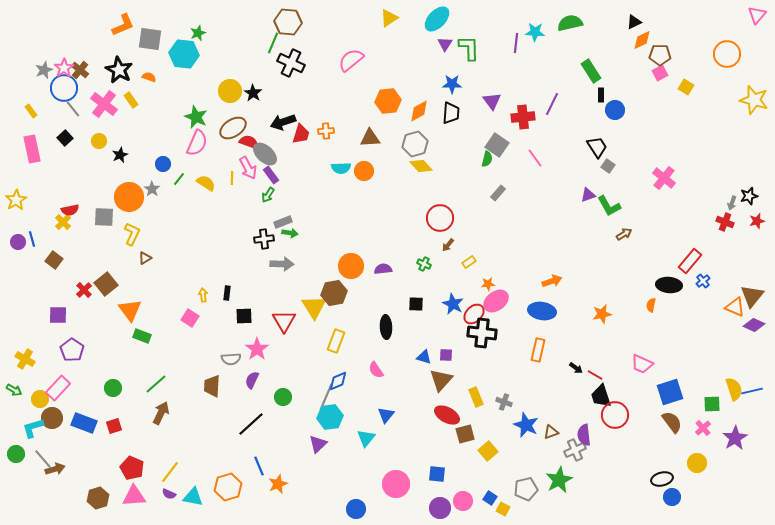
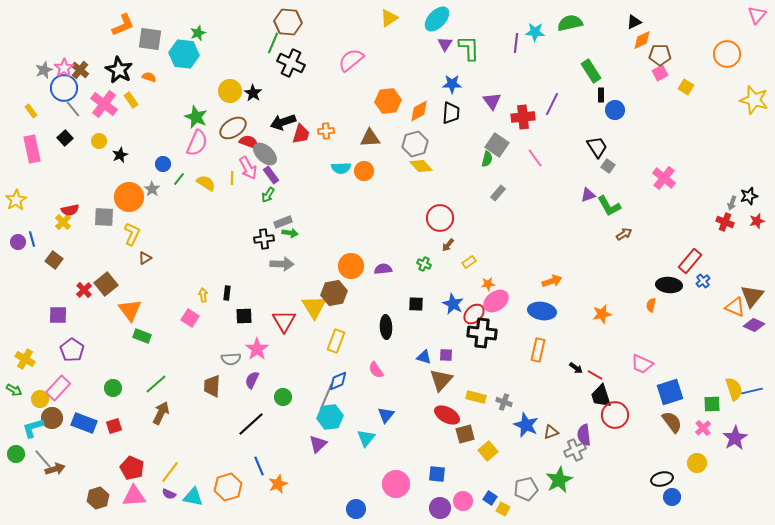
yellow rectangle at (476, 397): rotated 54 degrees counterclockwise
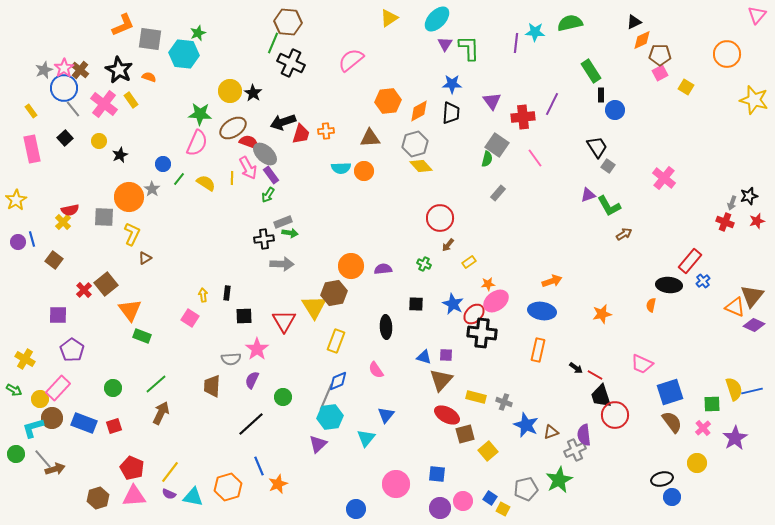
green star at (196, 117): moved 4 px right, 3 px up; rotated 20 degrees counterclockwise
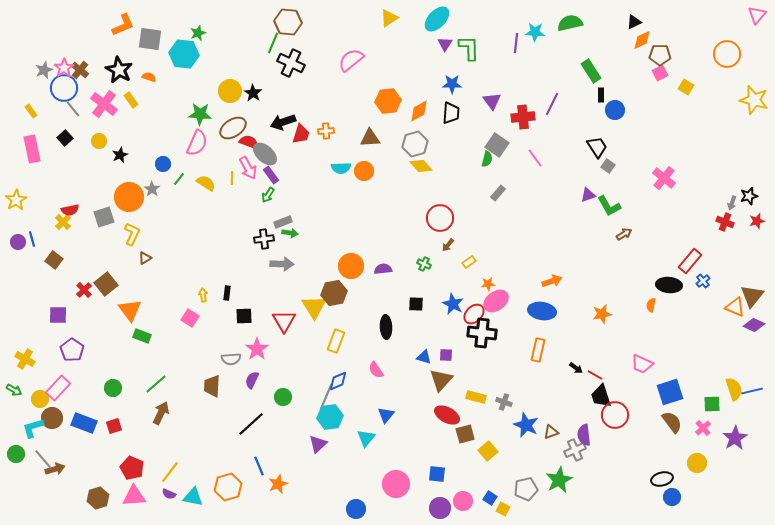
gray square at (104, 217): rotated 20 degrees counterclockwise
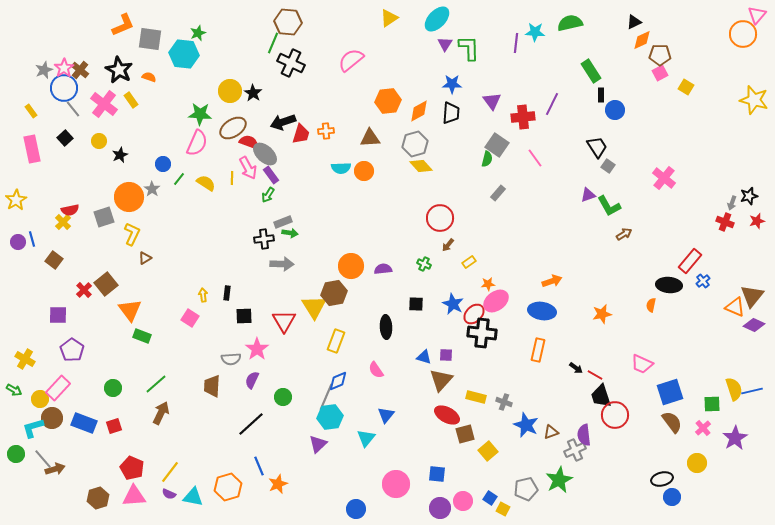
orange circle at (727, 54): moved 16 px right, 20 px up
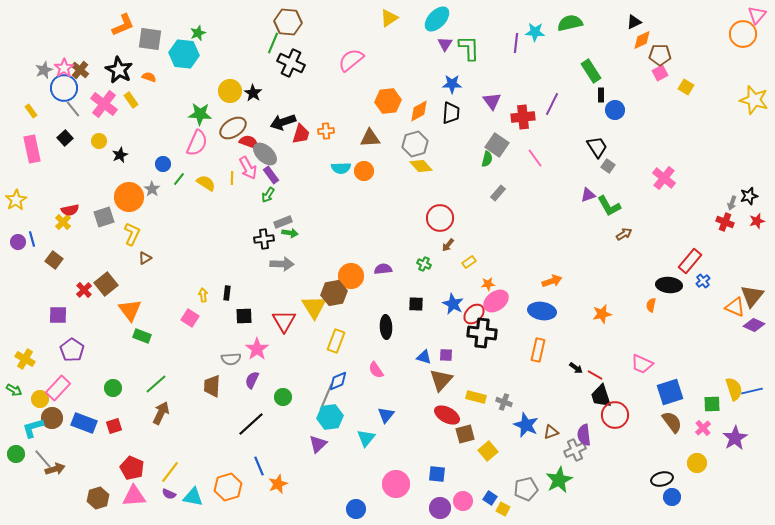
orange circle at (351, 266): moved 10 px down
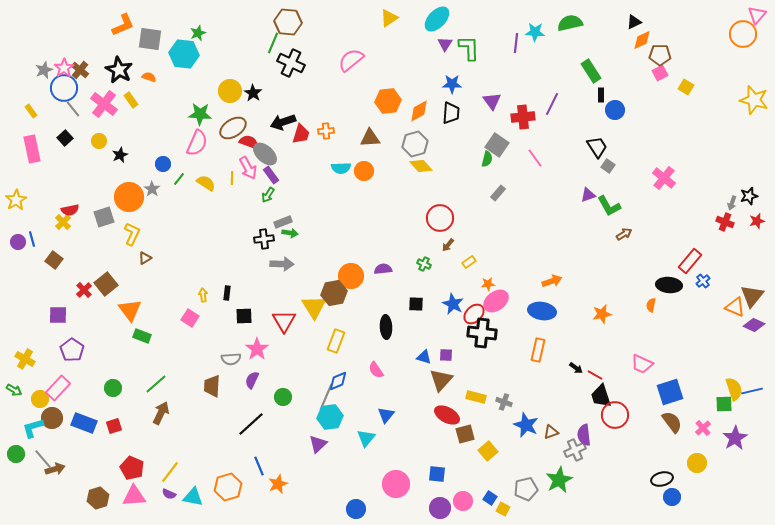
green square at (712, 404): moved 12 px right
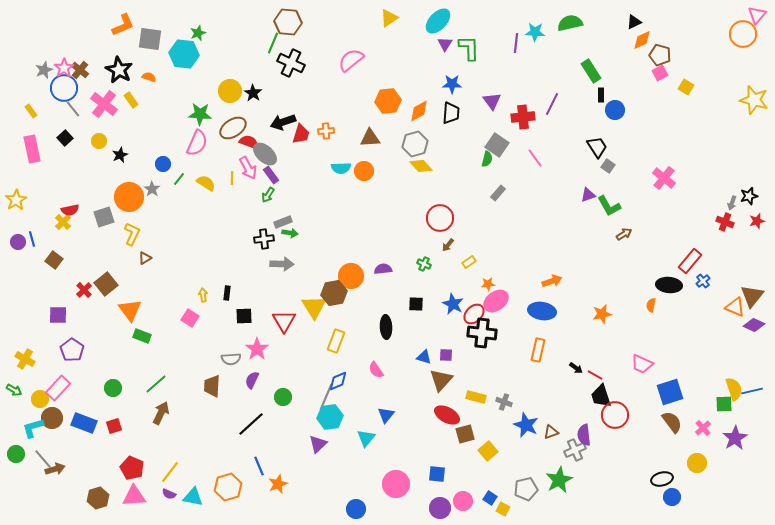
cyan ellipse at (437, 19): moved 1 px right, 2 px down
brown pentagon at (660, 55): rotated 15 degrees clockwise
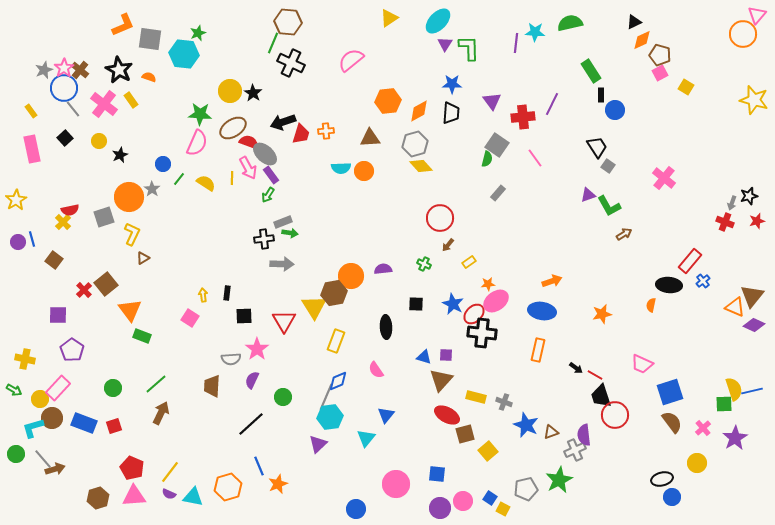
brown triangle at (145, 258): moved 2 px left
yellow cross at (25, 359): rotated 18 degrees counterclockwise
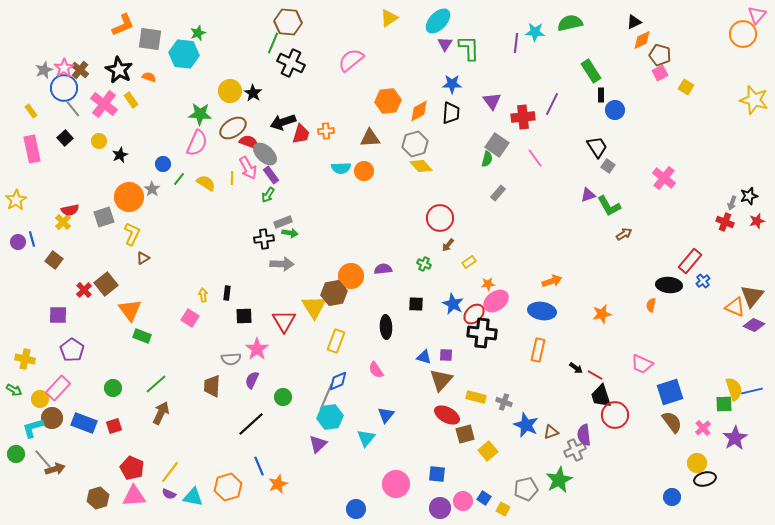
black ellipse at (662, 479): moved 43 px right
blue square at (490, 498): moved 6 px left
